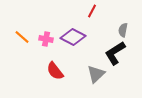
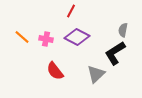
red line: moved 21 px left
purple diamond: moved 4 px right
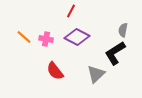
orange line: moved 2 px right
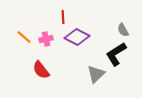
red line: moved 8 px left, 6 px down; rotated 32 degrees counterclockwise
gray semicircle: rotated 40 degrees counterclockwise
pink cross: rotated 24 degrees counterclockwise
black L-shape: moved 1 px right, 1 px down
red semicircle: moved 14 px left, 1 px up
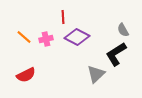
red semicircle: moved 15 px left, 5 px down; rotated 78 degrees counterclockwise
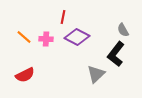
red line: rotated 16 degrees clockwise
pink cross: rotated 16 degrees clockwise
black L-shape: rotated 20 degrees counterclockwise
red semicircle: moved 1 px left
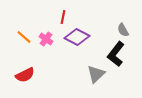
pink cross: rotated 32 degrees clockwise
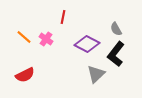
gray semicircle: moved 7 px left, 1 px up
purple diamond: moved 10 px right, 7 px down
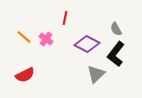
red line: moved 2 px right, 1 px down
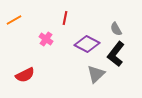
orange line: moved 10 px left, 17 px up; rotated 70 degrees counterclockwise
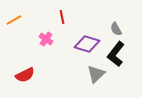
red line: moved 3 px left, 1 px up; rotated 24 degrees counterclockwise
purple diamond: rotated 10 degrees counterclockwise
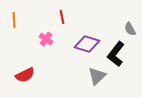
orange line: rotated 63 degrees counterclockwise
gray semicircle: moved 14 px right
gray triangle: moved 1 px right, 2 px down
